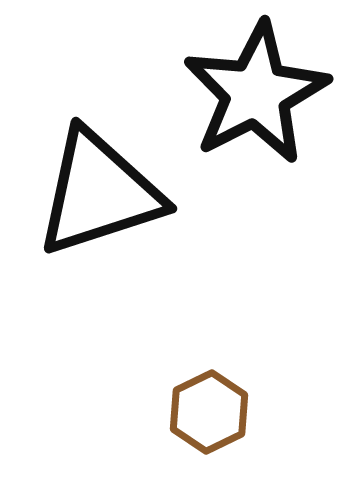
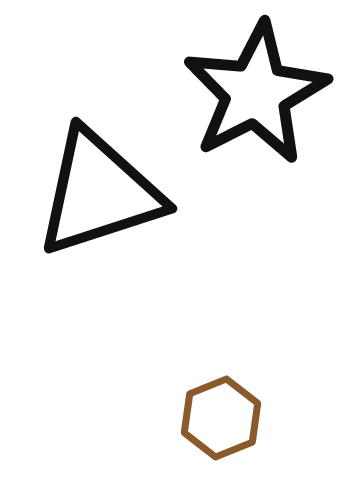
brown hexagon: moved 12 px right, 6 px down; rotated 4 degrees clockwise
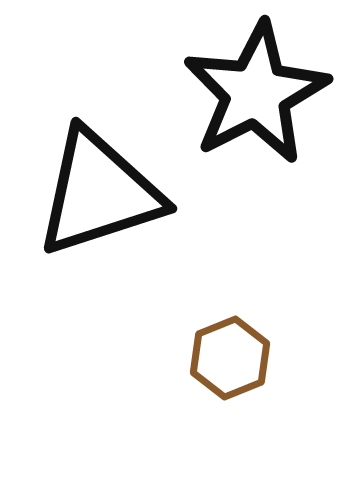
brown hexagon: moved 9 px right, 60 px up
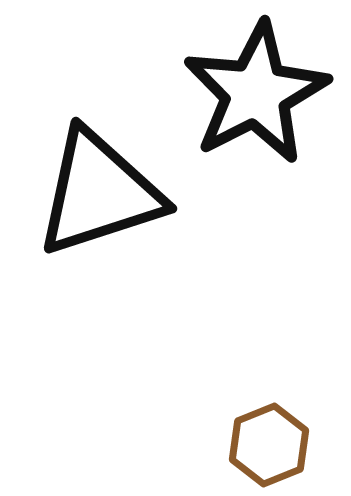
brown hexagon: moved 39 px right, 87 px down
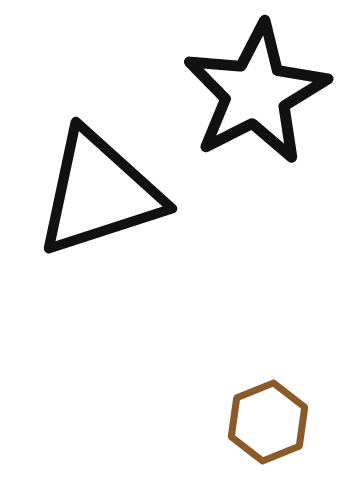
brown hexagon: moved 1 px left, 23 px up
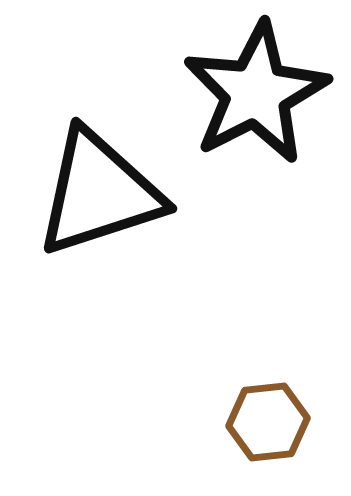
brown hexagon: rotated 16 degrees clockwise
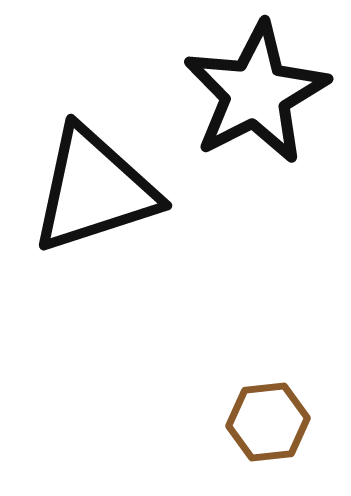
black triangle: moved 5 px left, 3 px up
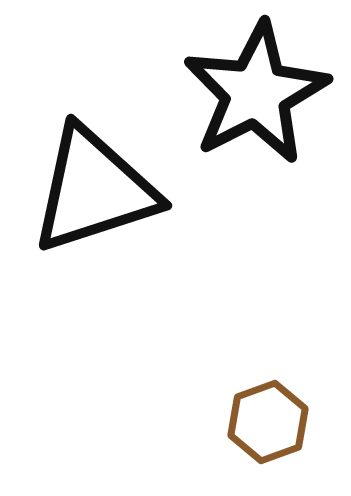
brown hexagon: rotated 14 degrees counterclockwise
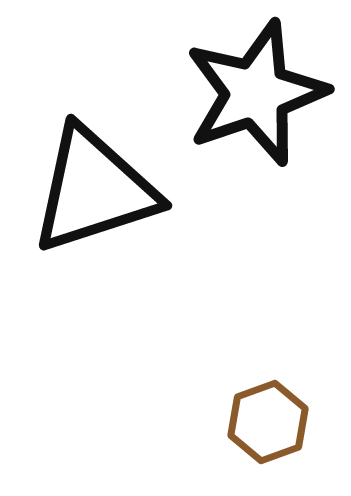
black star: rotated 8 degrees clockwise
